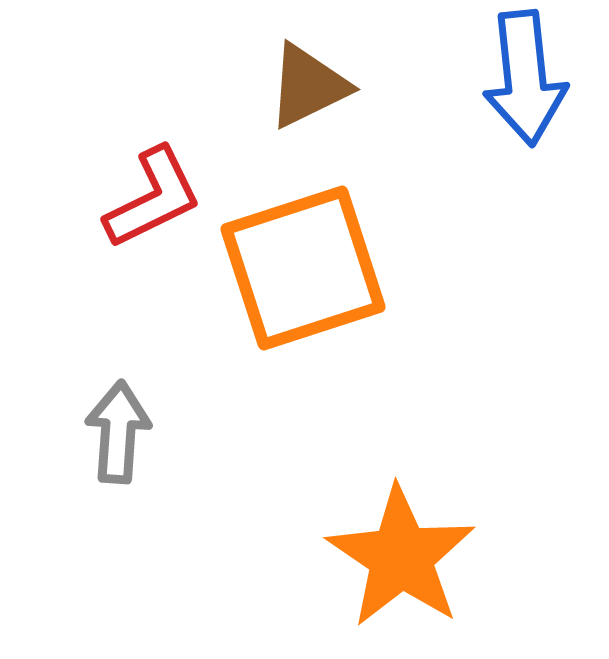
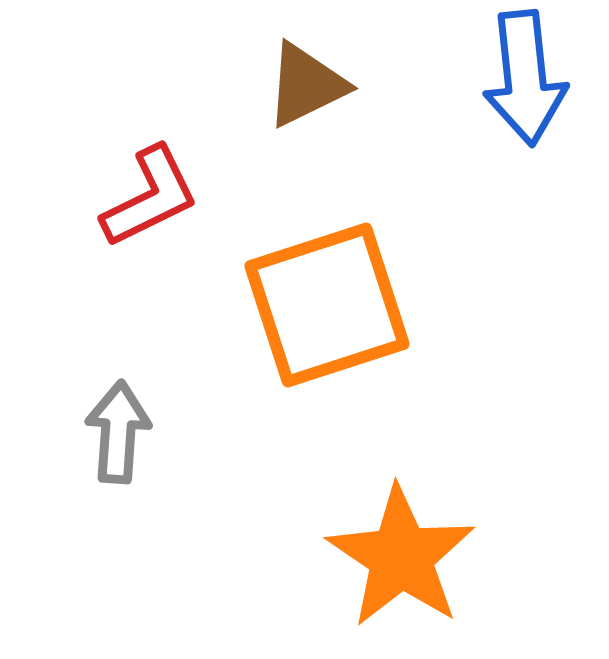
brown triangle: moved 2 px left, 1 px up
red L-shape: moved 3 px left, 1 px up
orange square: moved 24 px right, 37 px down
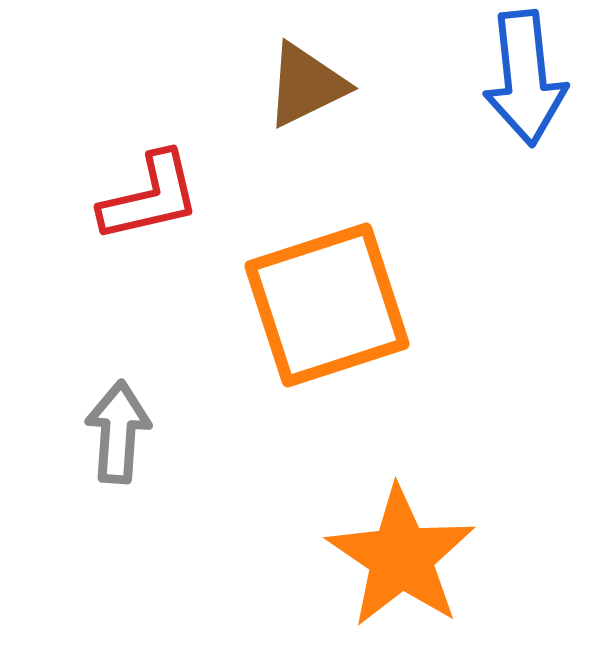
red L-shape: rotated 13 degrees clockwise
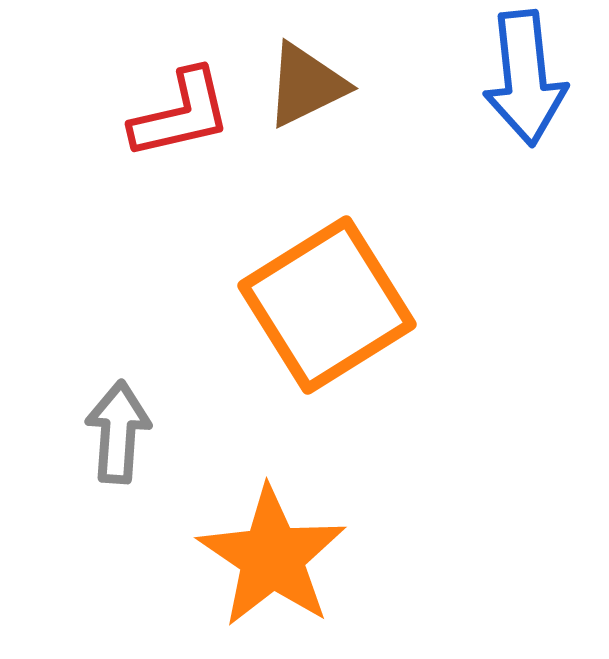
red L-shape: moved 31 px right, 83 px up
orange square: rotated 14 degrees counterclockwise
orange star: moved 129 px left
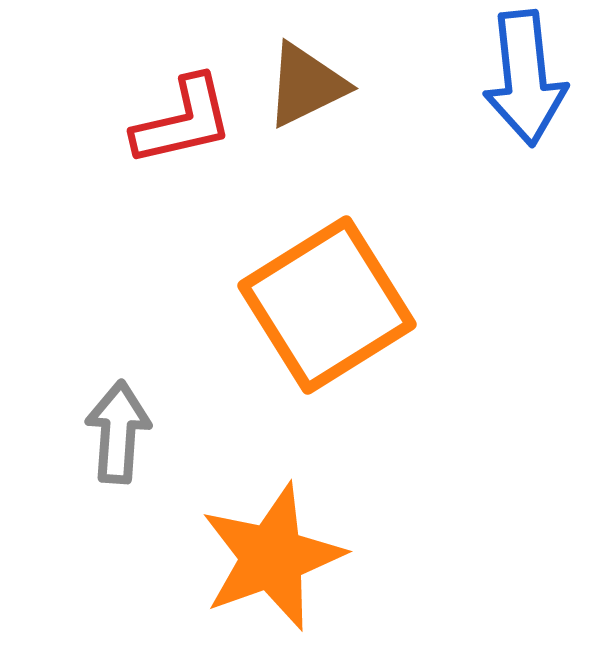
red L-shape: moved 2 px right, 7 px down
orange star: rotated 18 degrees clockwise
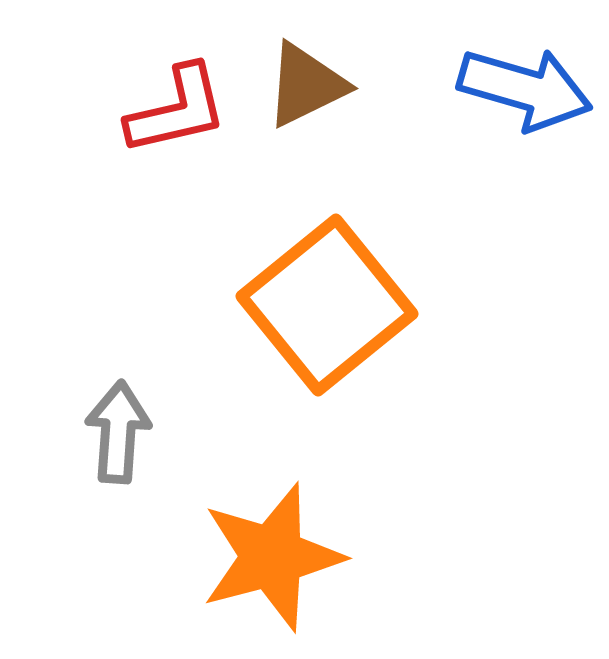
blue arrow: moved 11 px down; rotated 68 degrees counterclockwise
red L-shape: moved 6 px left, 11 px up
orange square: rotated 7 degrees counterclockwise
orange star: rotated 5 degrees clockwise
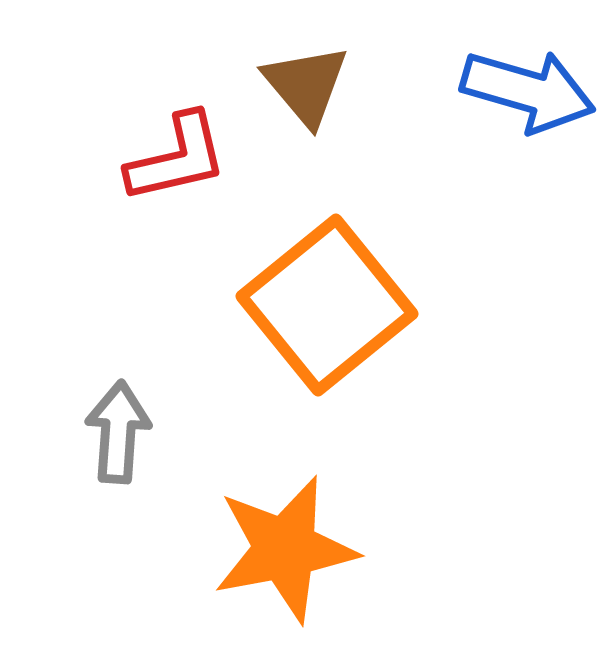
brown triangle: rotated 44 degrees counterclockwise
blue arrow: moved 3 px right, 2 px down
red L-shape: moved 48 px down
orange star: moved 13 px right, 8 px up; rotated 4 degrees clockwise
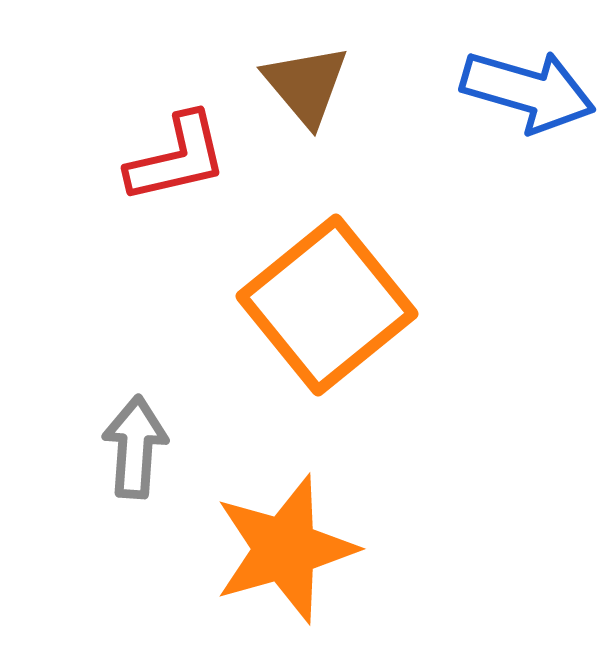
gray arrow: moved 17 px right, 15 px down
orange star: rotated 5 degrees counterclockwise
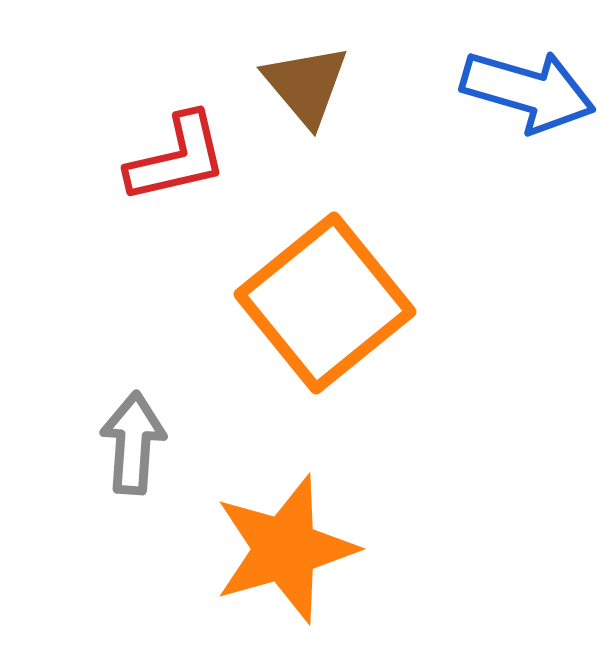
orange square: moved 2 px left, 2 px up
gray arrow: moved 2 px left, 4 px up
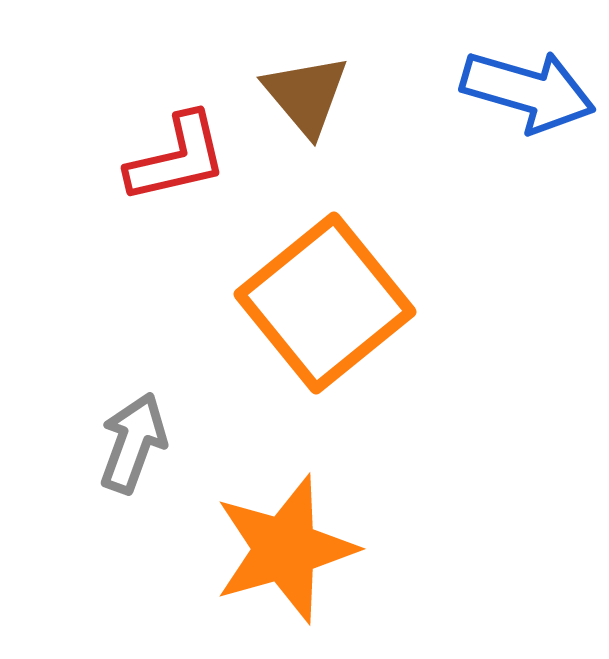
brown triangle: moved 10 px down
gray arrow: rotated 16 degrees clockwise
